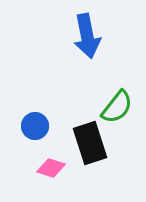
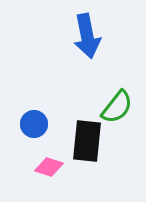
blue circle: moved 1 px left, 2 px up
black rectangle: moved 3 px left, 2 px up; rotated 24 degrees clockwise
pink diamond: moved 2 px left, 1 px up
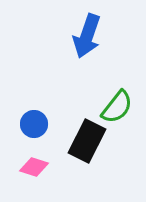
blue arrow: rotated 30 degrees clockwise
black rectangle: rotated 21 degrees clockwise
pink diamond: moved 15 px left
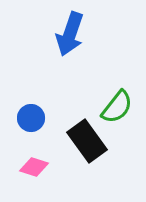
blue arrow: moved 17 px left, 2 px up
blue circle: moved 3 px left, 6 px up
black rectangle: rotated 63 degrees counterclockwise
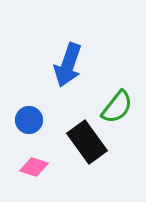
blue arrow: moved 2 px left, 31 px down
blue circle: moved 2 px left, 2 px down
black rectangle: moved 1 px down
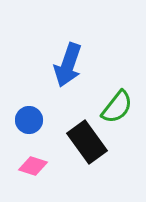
pink diamond: moved 1 px left, 1 px up
